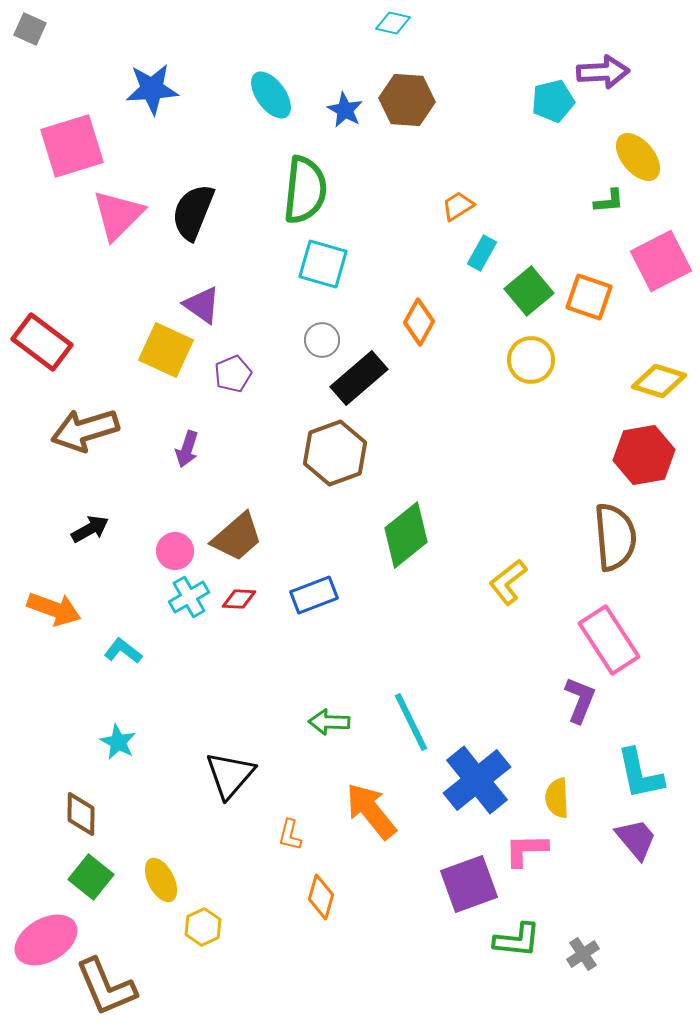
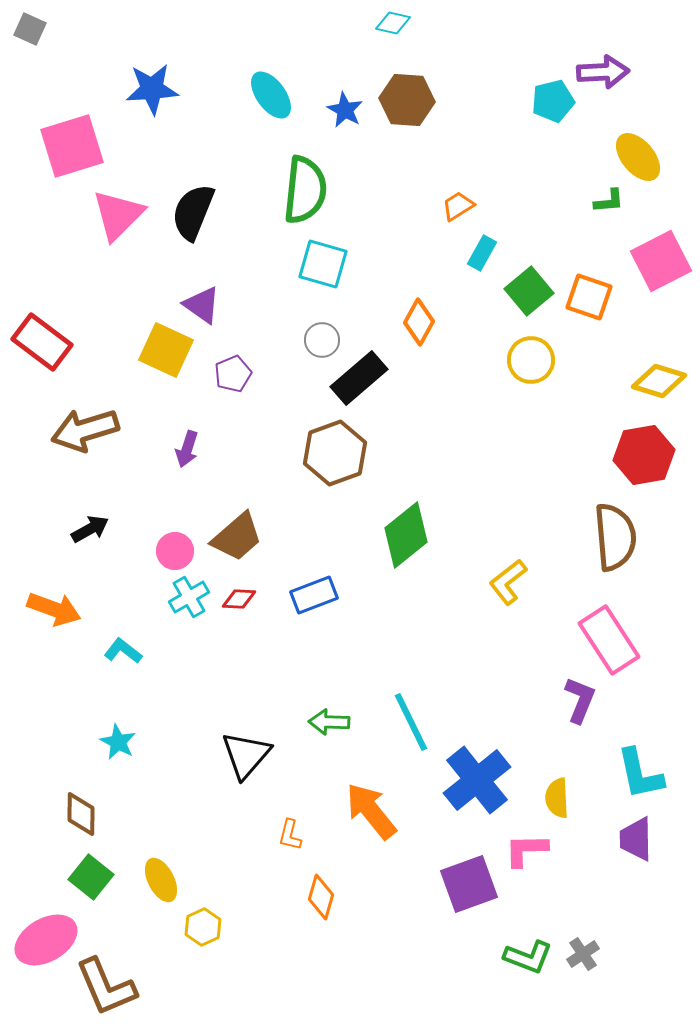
black triangle at (230, 775): moved 16 px right, 20 px up
purple trapezoid at (636, 839): rotated 141 degrees counterclockwise
green L-shape at (517, 940): moved 11 px right, 17 px down; rotated 15 degrees clockwise
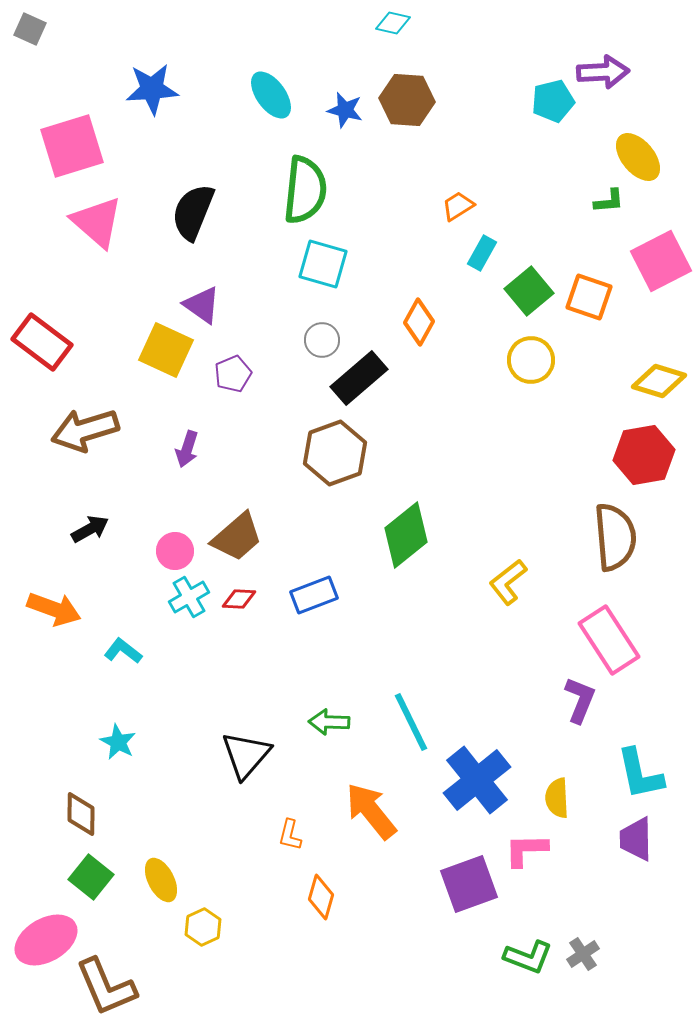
blue star at (345, 110): rotated 15 degrees counterclockwise
pink triangle at (118, 215): moved 21 px left, 7 px down; rotated 34 degrees counterclockwise
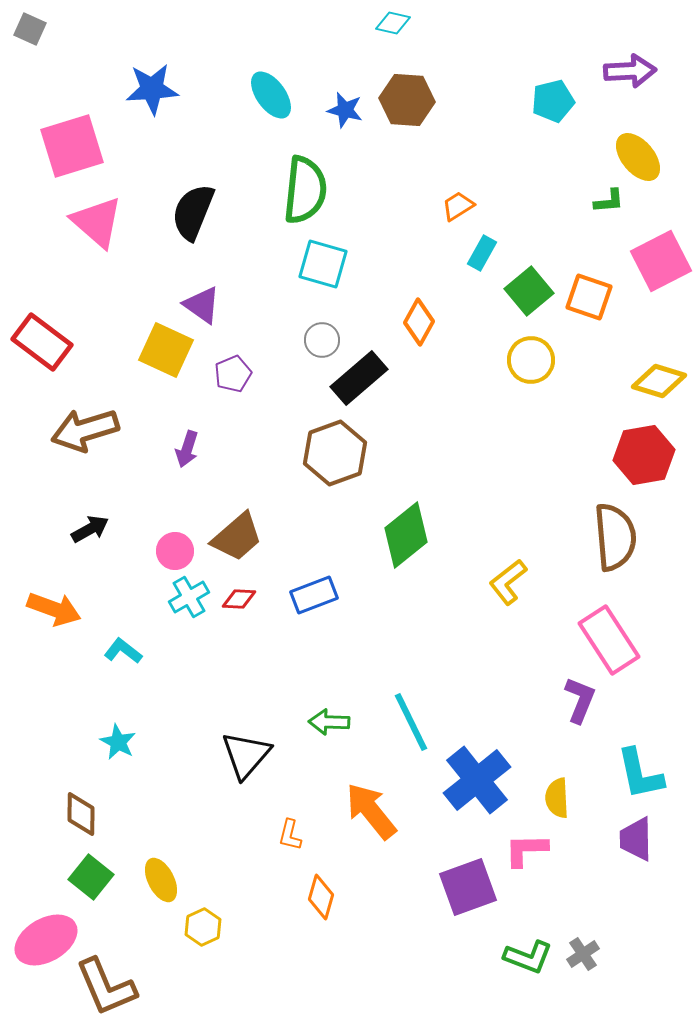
purple arrow at (603, 72): moved 27 px right, 1 px up
purple square at (469, 884): moved 1 px left, 3 px down
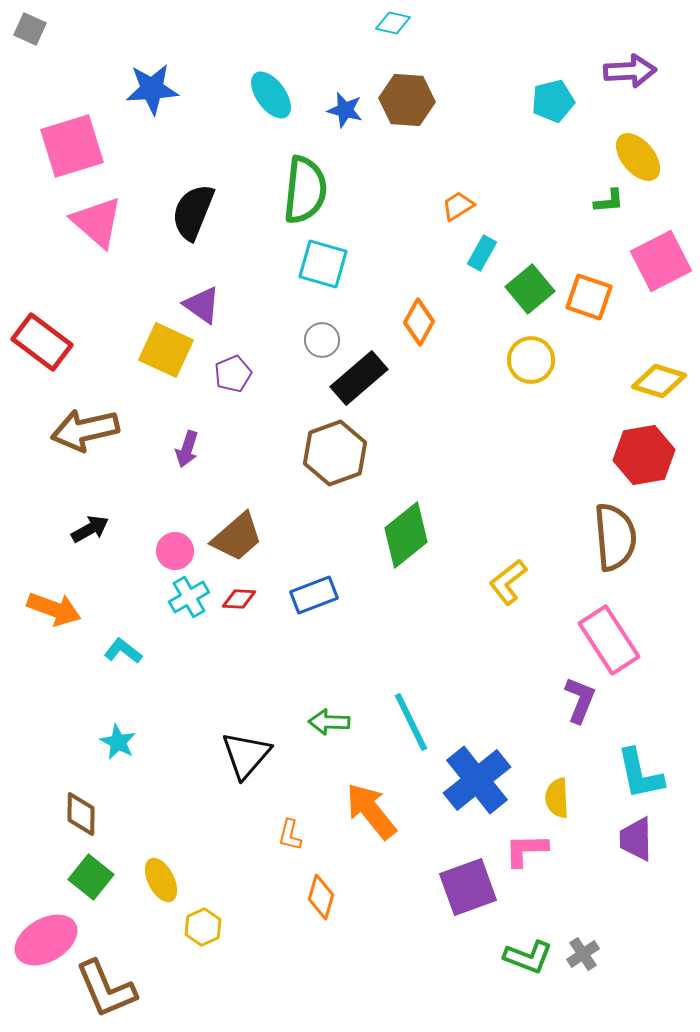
green square at (529, 291): moved 1 px right, 2 px up
brown arrow at (85, 430): rotated 4 degrees clockwise
brown L-shape at (106, 987): moved 2 px down
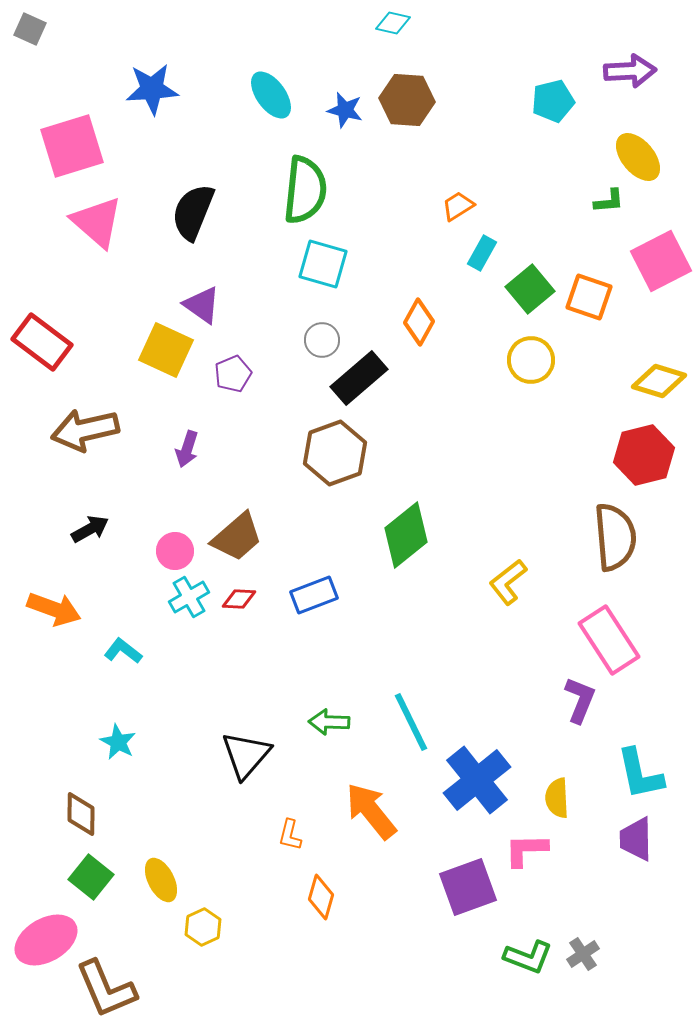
red hexagon at (644, 455): rotated 4 degrees counterclockwise
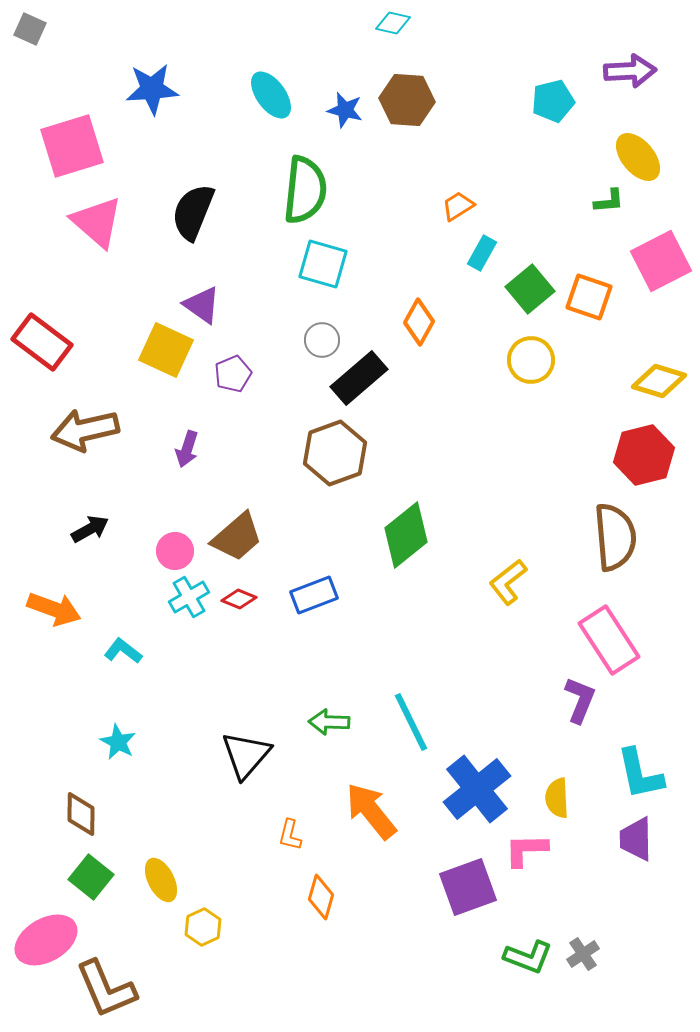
red diamond at (239, 599): rotated 20 degrees clockwise
blue cross at (477, 780): moved 9 px down
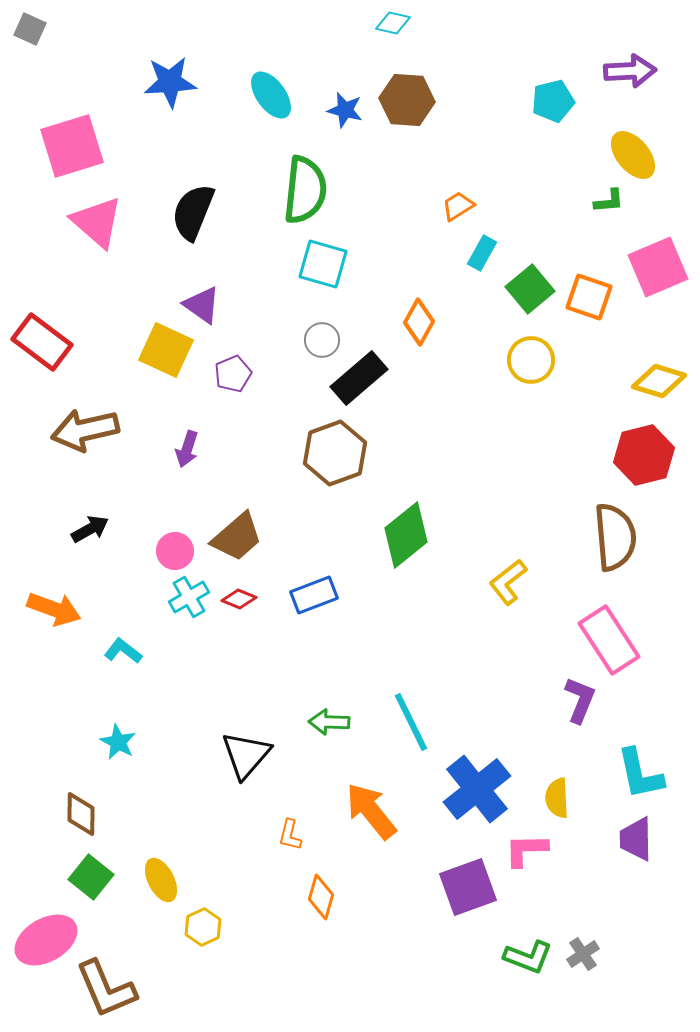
blue star at (152, 89): moved 18 px right, 7 px up
yellow ellipse at (638, 157): moved 5 px left, 2 px up
pink square at (661, 261): moved 3 px left, 6 px down; rotated 4 degrees clockwise
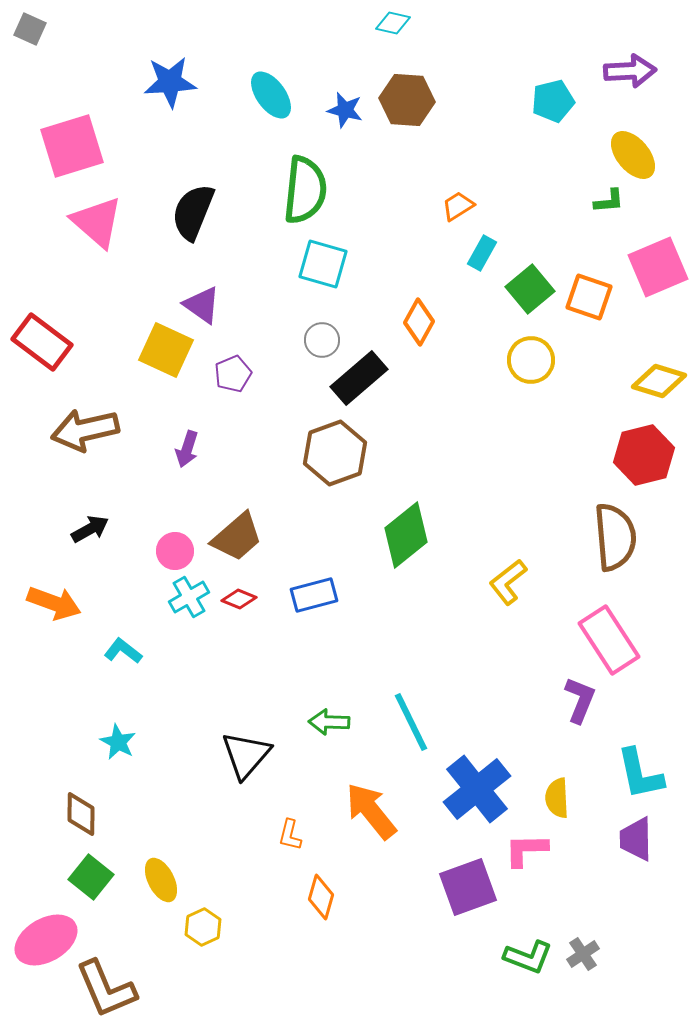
blue rectangle at (314, 595): rotated 6 degrees clockwise
orange arrow at (54, 609): moved 6 px up
